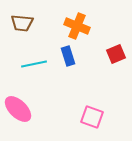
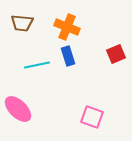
orange cross: moved 10 px left, 1 px down
cyan line: moved 3 px right, 1 px down
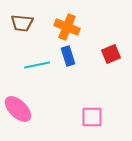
red square: moved 5 px left
pink square: rotated 20 degrees counterclockwise
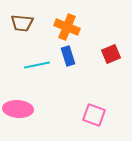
pink ellipse: rotated 40 degrees counterclockwise
pink square: moved 2 px right, 2 px up; rotated 20 degrees clockwise
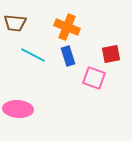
brown trapezoid: moved 7 px left
red square: rotated 12 degrees clockwise
cyan line: moved 4 px left, 10 px up; rotated 40 degrees clockwise
pink square: moved 37 px up
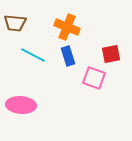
pink ellipse: moved 3 px right, 4 px up
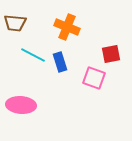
blue rectangle: moved 8 px left, 6 px down
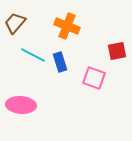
brown trapezoid: rotated 125 degrees clockwise
orange cross: moved 1 px up
red square: moved 6 px right, 3 px up
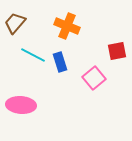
pink square: rotated 30 degrees clockwise
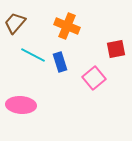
red square: moved 1 px left, 2 px up
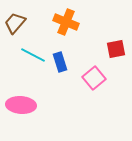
orange cross: moved 1 px left, 4 px up
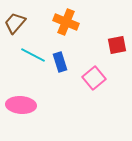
red square: moved 1 px right, 4 px up
